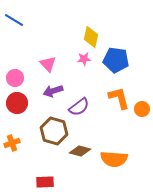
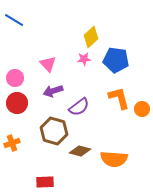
yellow diamond: rotated 35 degrees clockwise
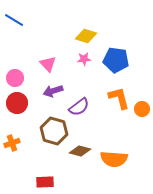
yellow diamond: moved 5 px left, 1 px up; rotated 60 degrees clockwise
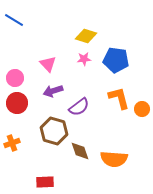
brown diamond: rotated 55 degrees clockwise
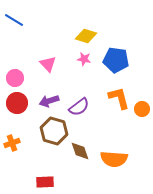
pink star: rotated 16 degrees clockwise
purple arrow: moved 4 px left, 10 px down
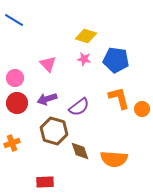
purple arrow: moved 2 px left, 2 px up
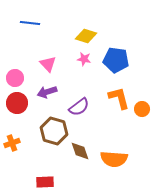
blue line: moved 16 px right, 3 px down; rotated 24 degrees counterclockwise
purple arrow: moved 7 px up
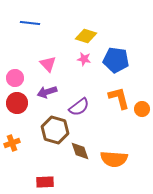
brown hexagon: moved 1 px right, 1 px up
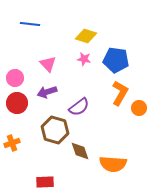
blue line: moved 1 px down
orange L-shape: moved 1 px right, 5 px up; rotated 45 degrees clockwise
orange circle: moved 3 px left, 1 px up
orange semicircle: moved 1 px left, 5 px down
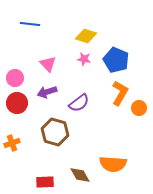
blue pentagon: rotated 15 degrees clockwise
purple semicircle: moved 4 px up
brown hexagon: moved 2 px down
brown diamond: moved 24 px down; rotated 10 degrees counterclockwise
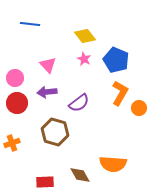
yellow diamond: moved 1 px left; rotated 35 degrees clockwise
pink star: rotated 16 degrees clockwise
pink triangle: moved 1 px down
purple arrow: rotated 12 degrees clockwise
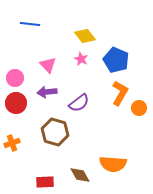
pink star: moved 3 px left
red circle: moved 1 px left
